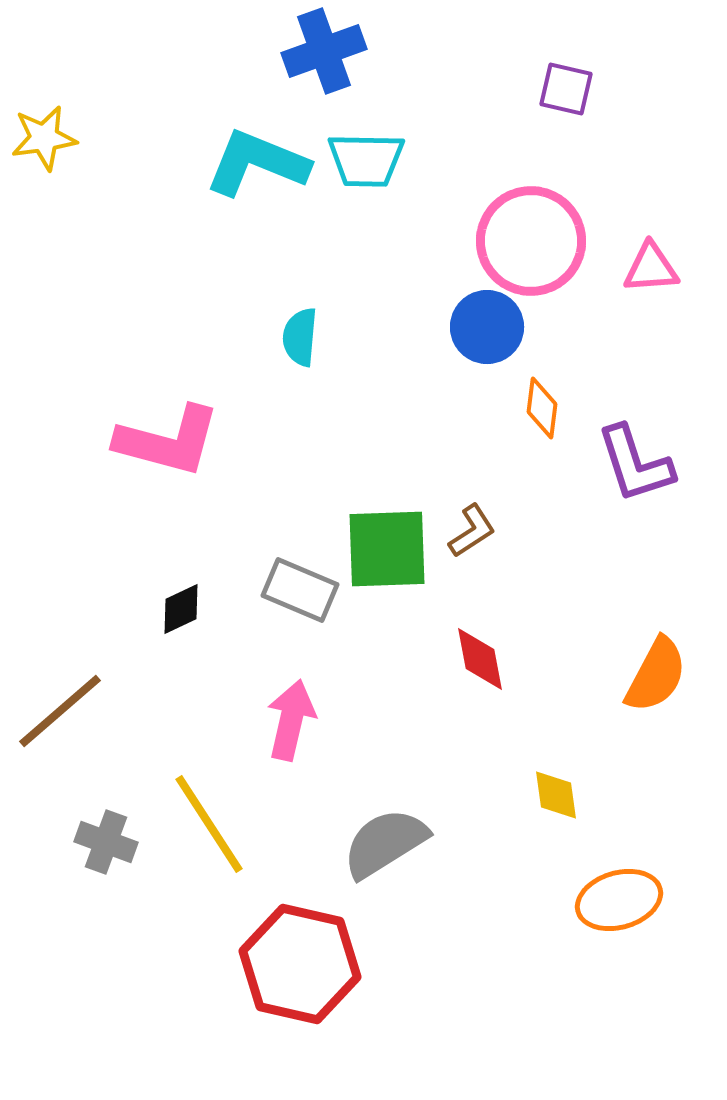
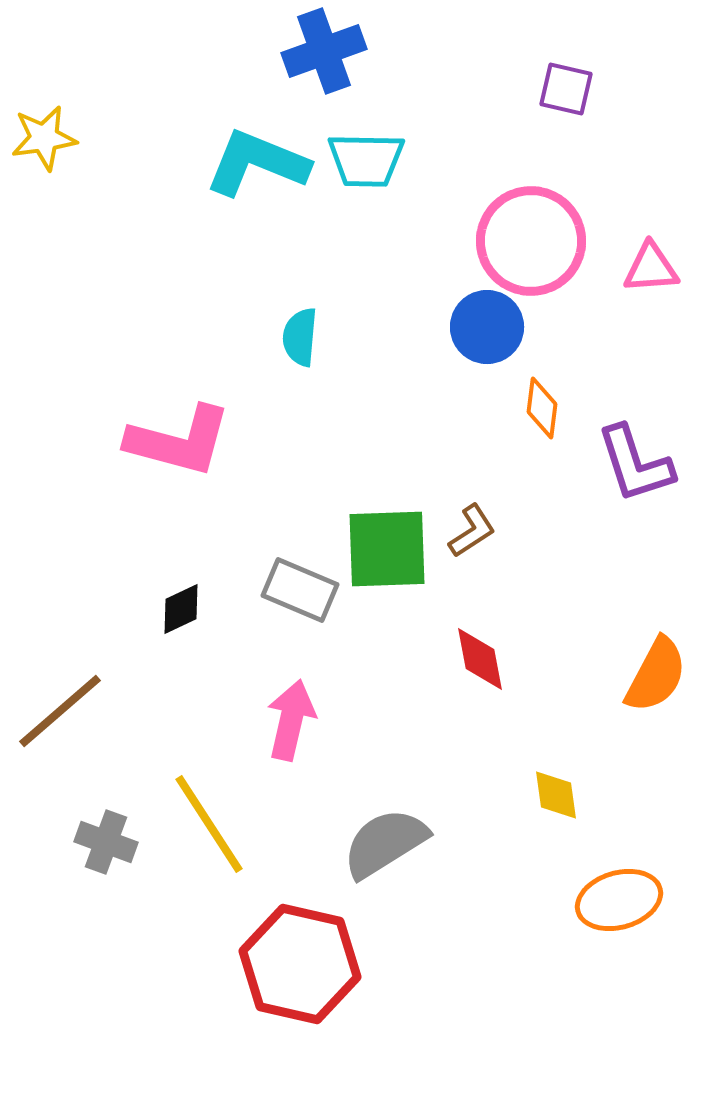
pink L-shape: moved 11 px right
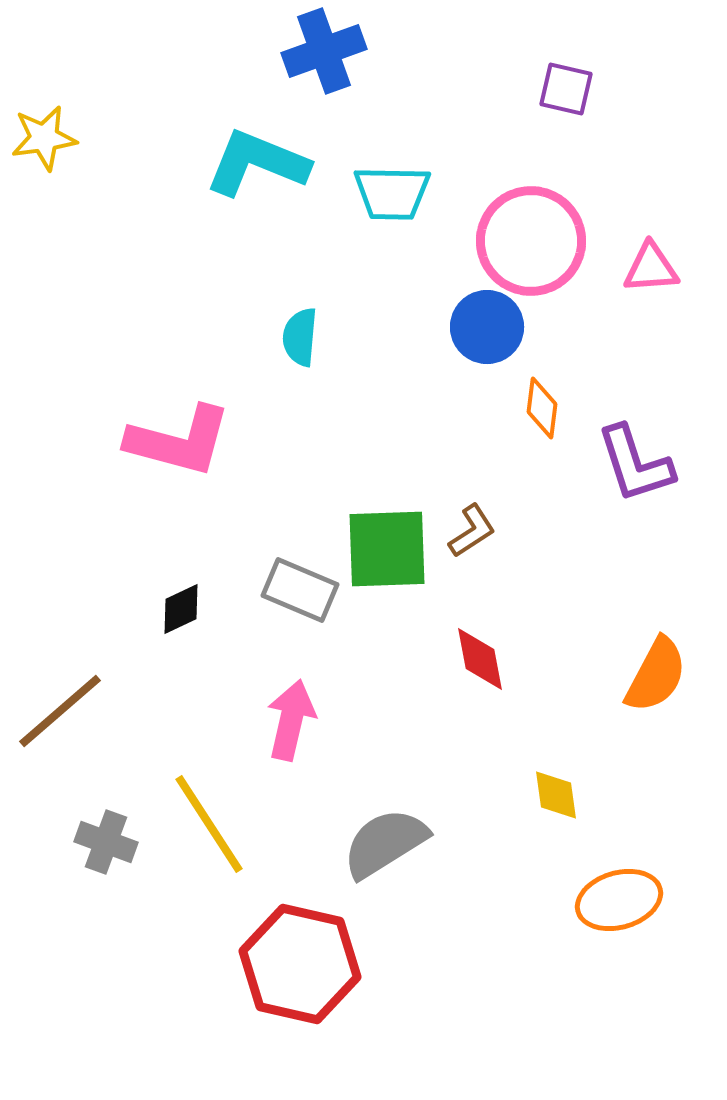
cyan trapezoid: moved 26 px right, 33 px down
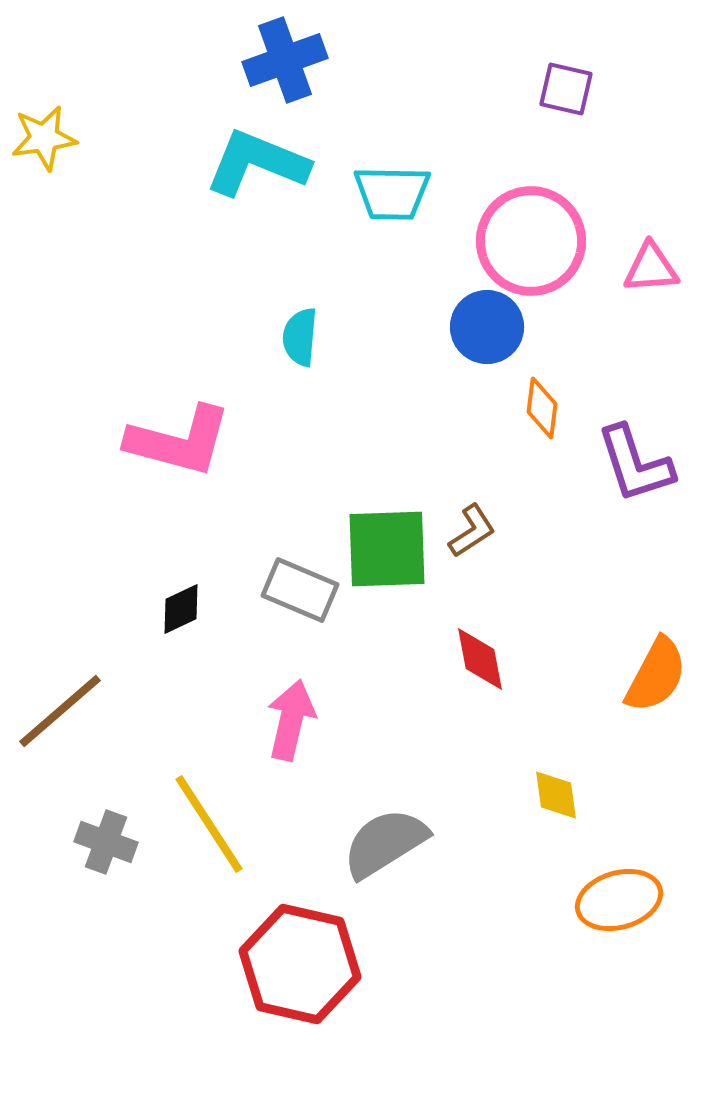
blue cross: moved 39 px left, 9 px down
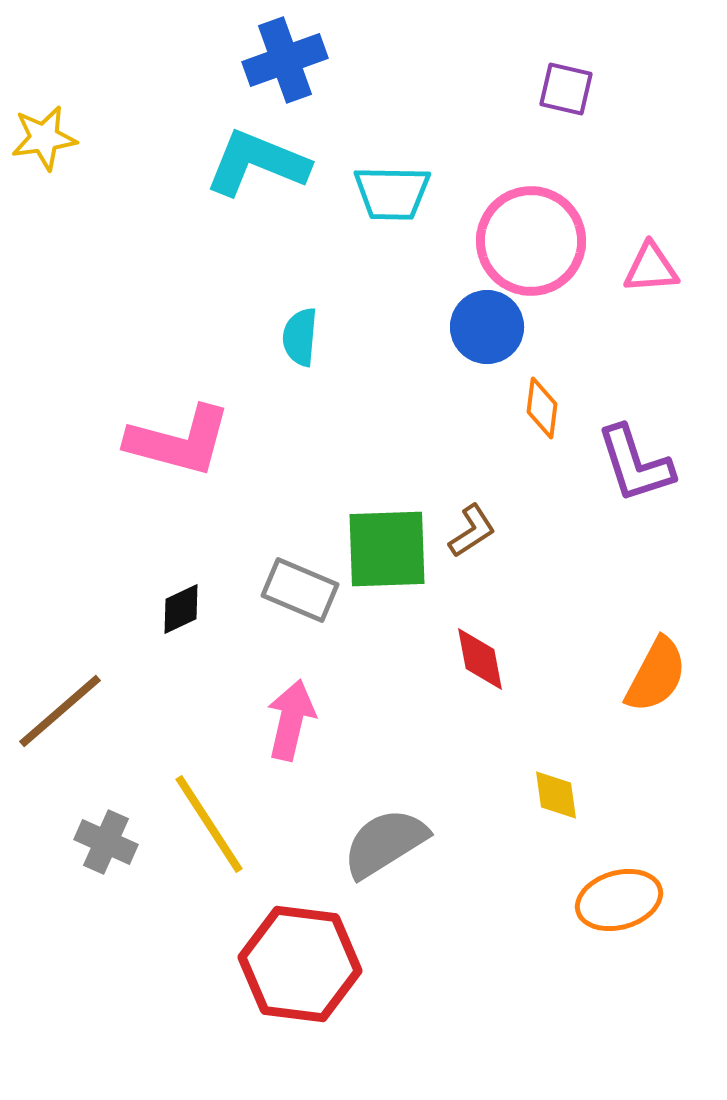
gray cross: rotated 4 degrees clockwise
red hexagon: rotated 6 degrees counterclockwise
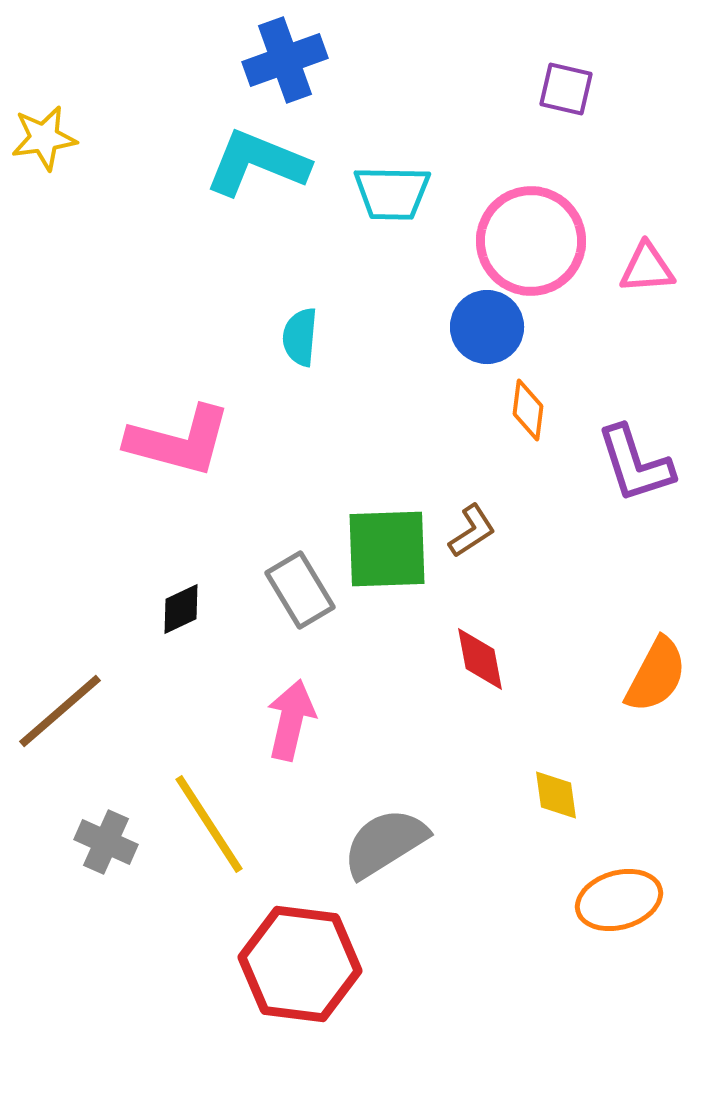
pink triangle: moved 4 px left
orange diamond: moved 14 px left, 2 px down
gray rectangle: rotated 36 degrees clockwise
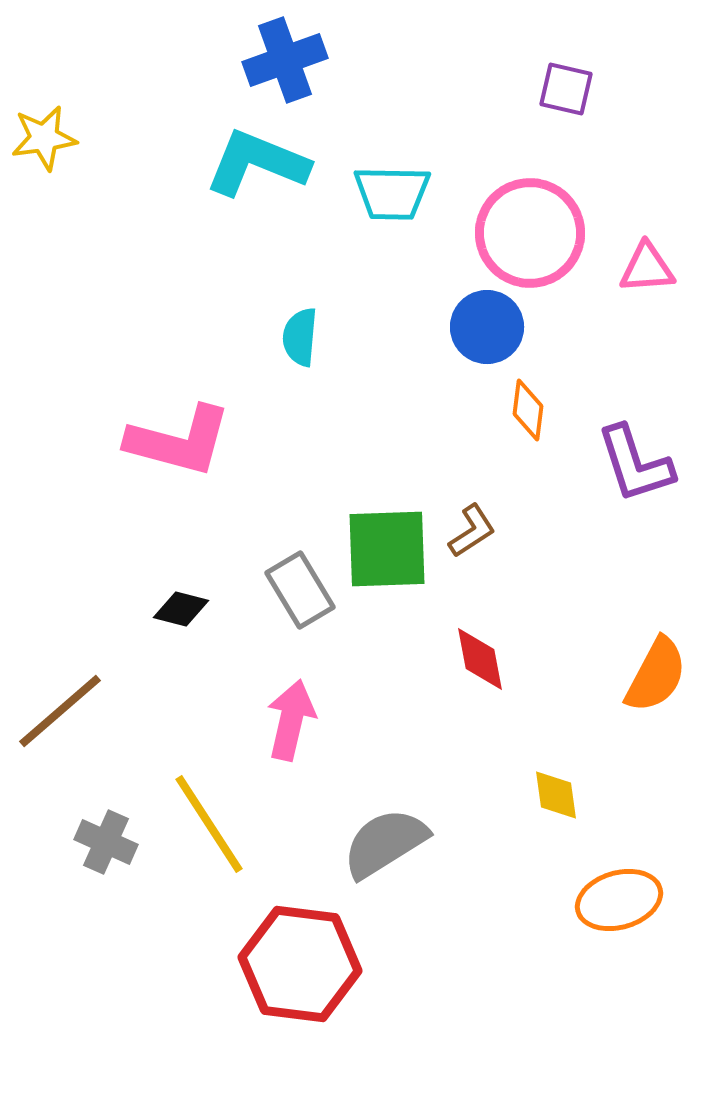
pink circle: moved 1 px left, 8 px up
black diamond: rotated 40 degrees clockwise
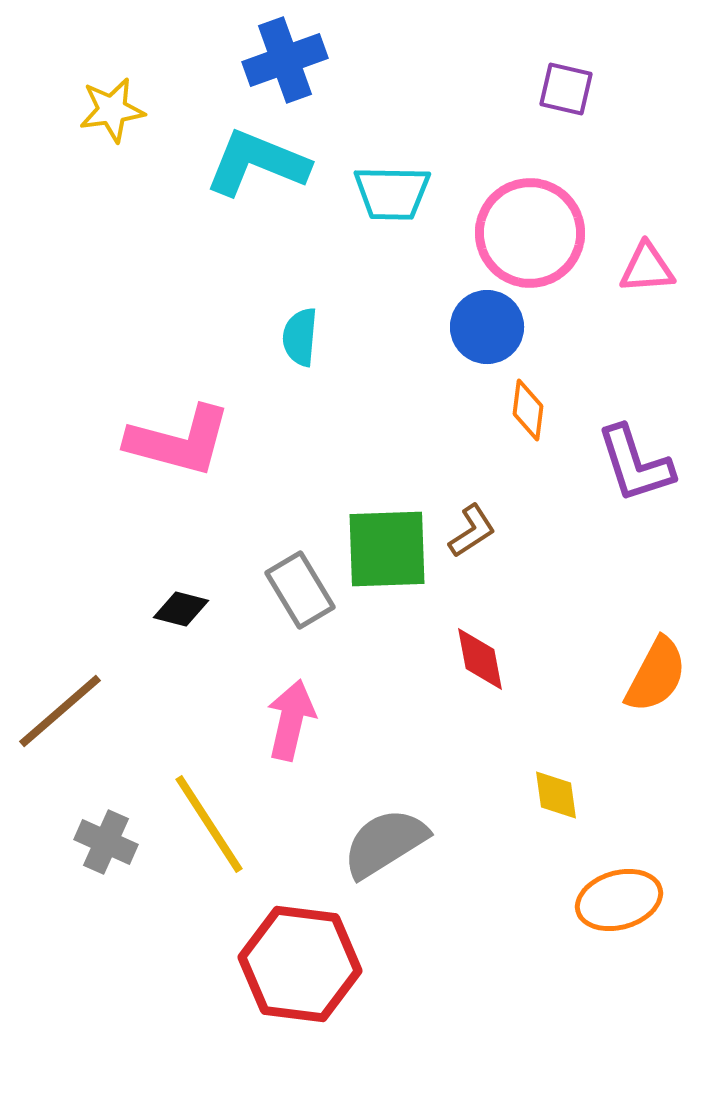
yellow star: moved 68 px right, 28 px up
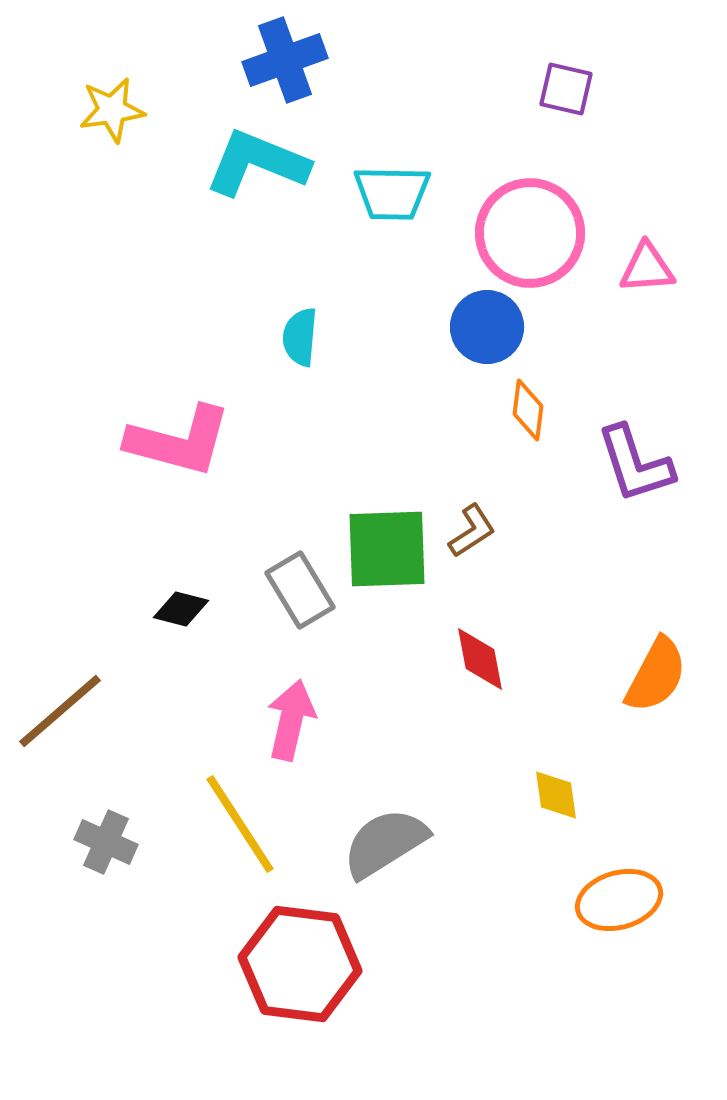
yellow line: moved 31 px right
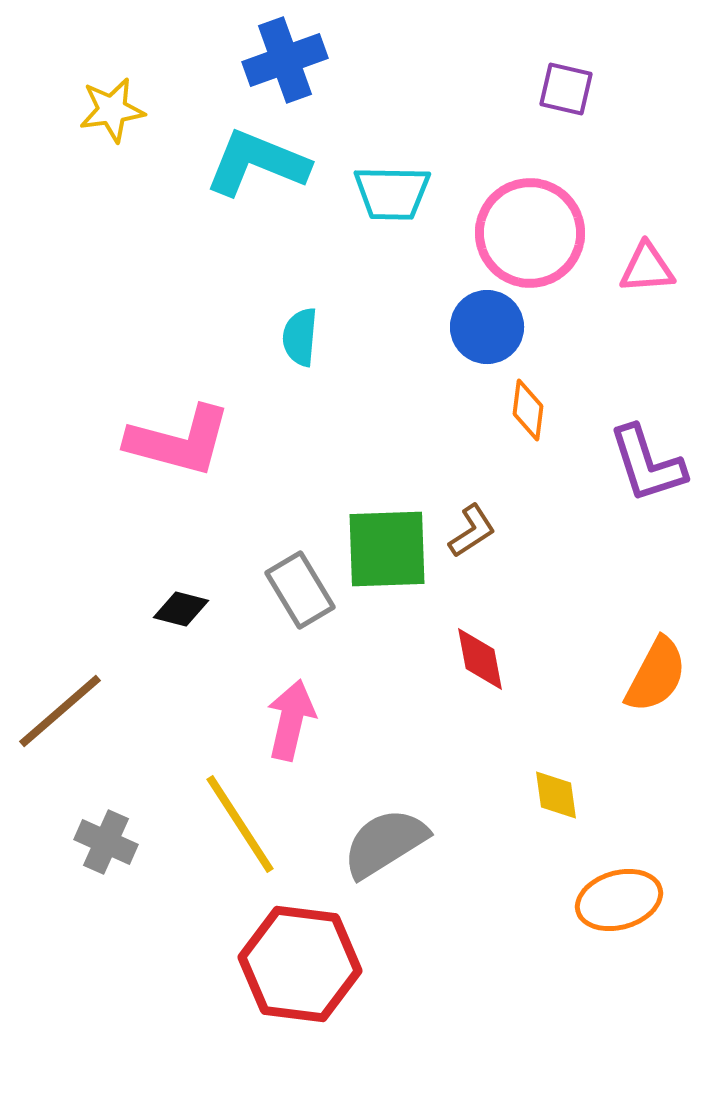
purple L-shape: moved 12 px right
